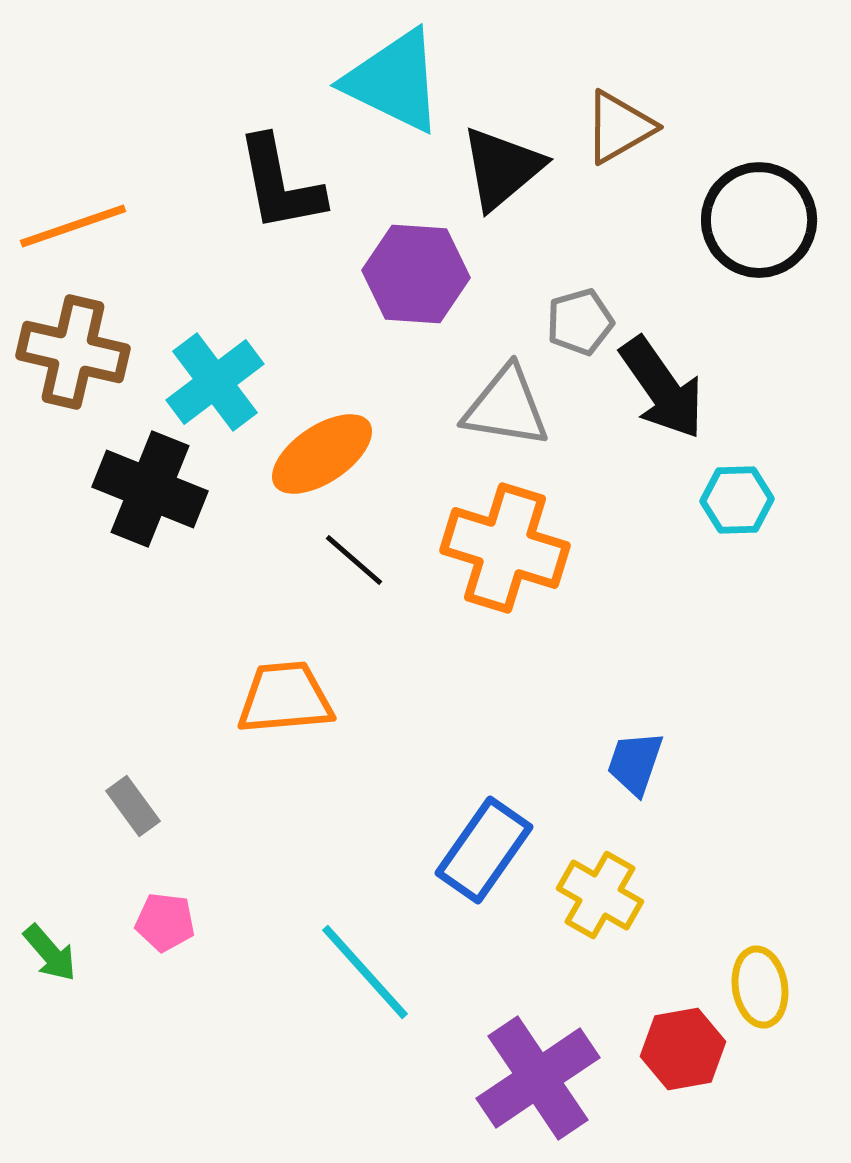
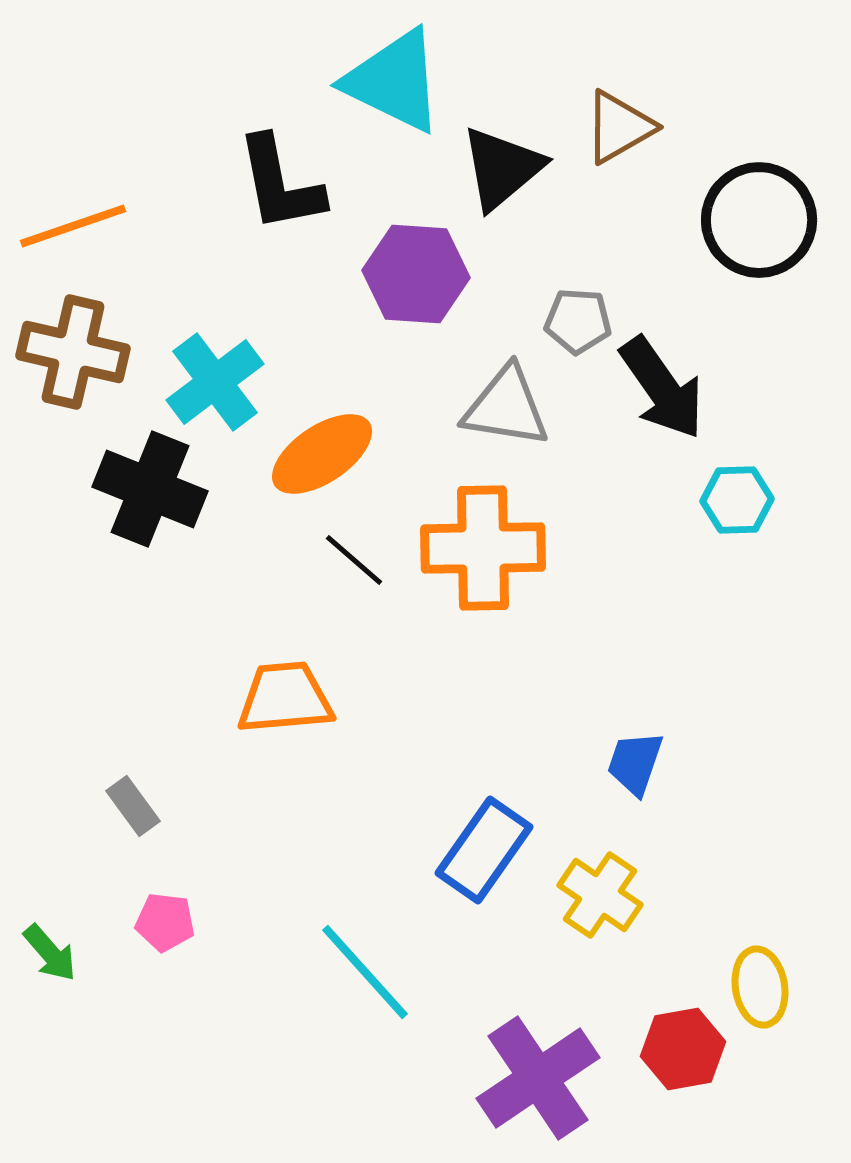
gray pentagon: moved 2 px left, 1 px up; rotated 20 degrees clockwise
orange cross: moved 22 px left; rotated 18 degrees counterclockwise
yellow cross: rotated 4 degrees clockwise
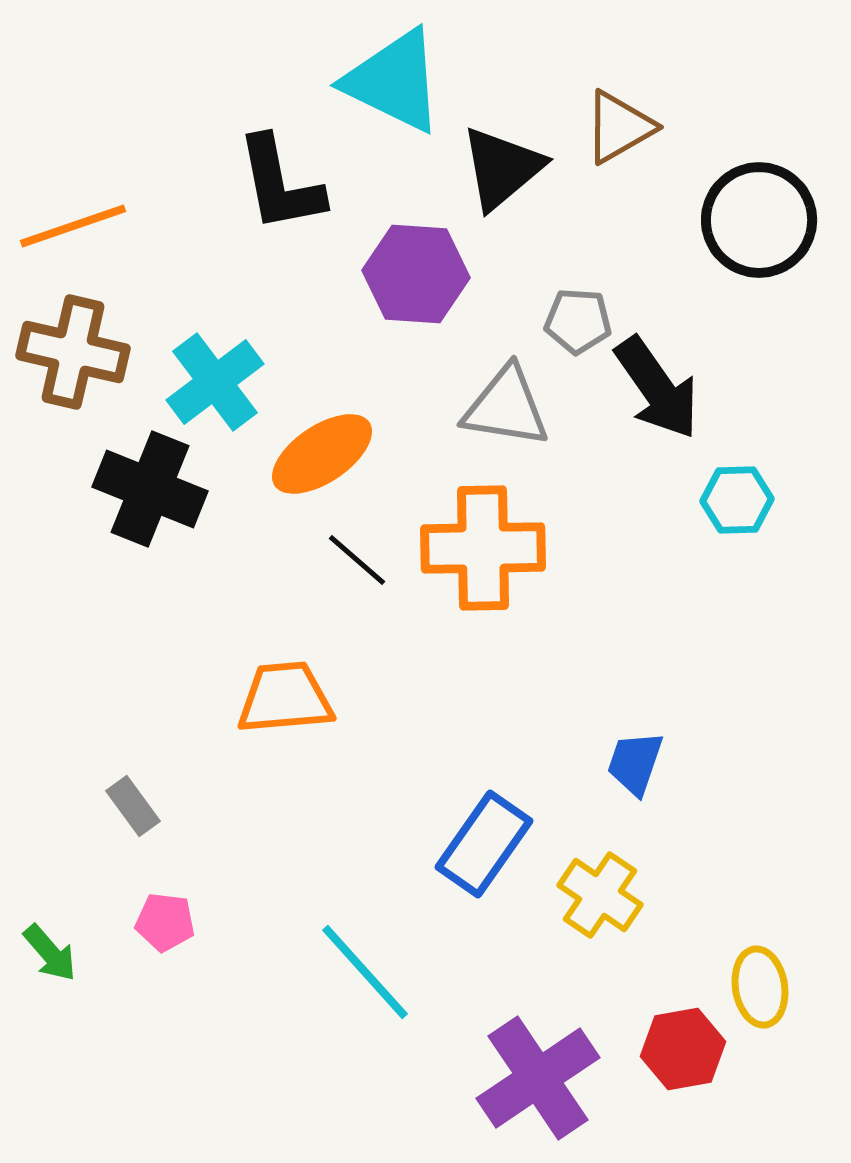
black arrow: moved 5 px left
black line: moved 3 px right
blue rectangle: moved 6 px up
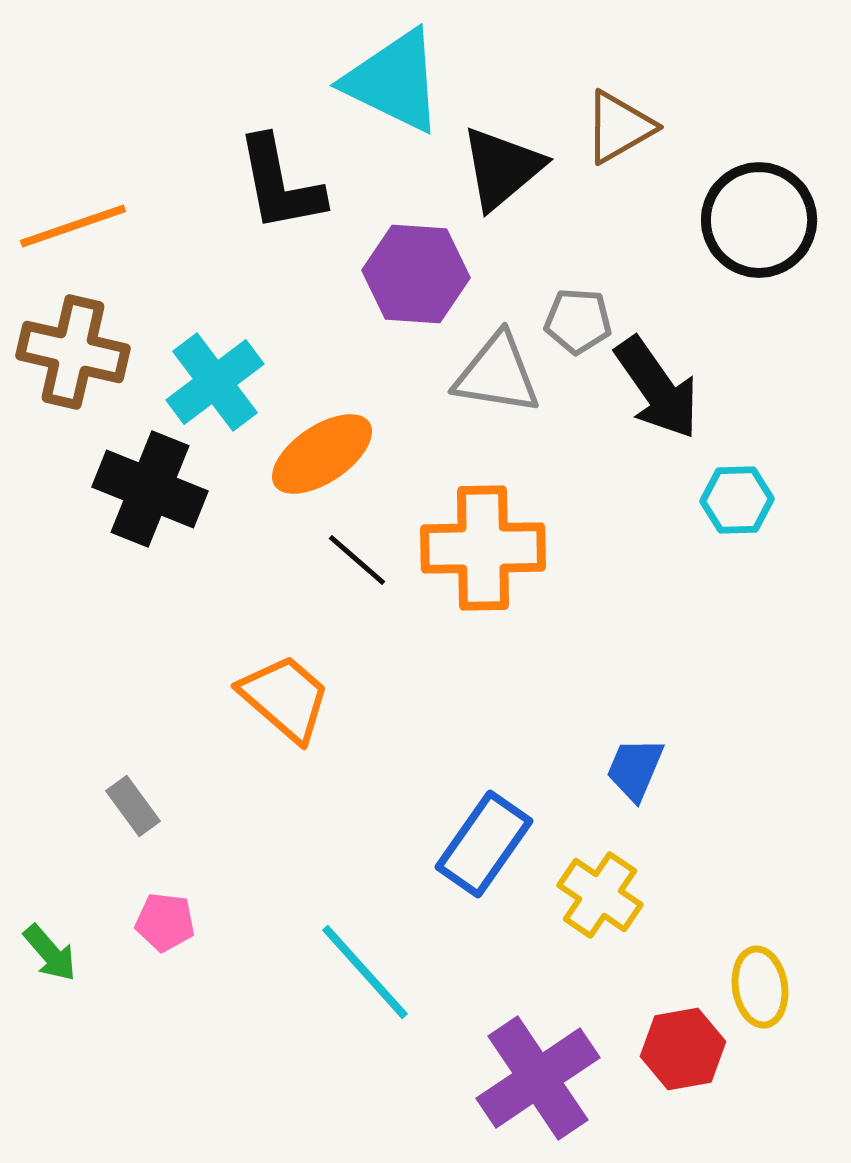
gray triangle: moved 9 px left, 33 px up
orange trapezoid: rotated 46 degrees clockwise
blue trapezoid: moved 6 px down; rotated 4 degrees clockwise
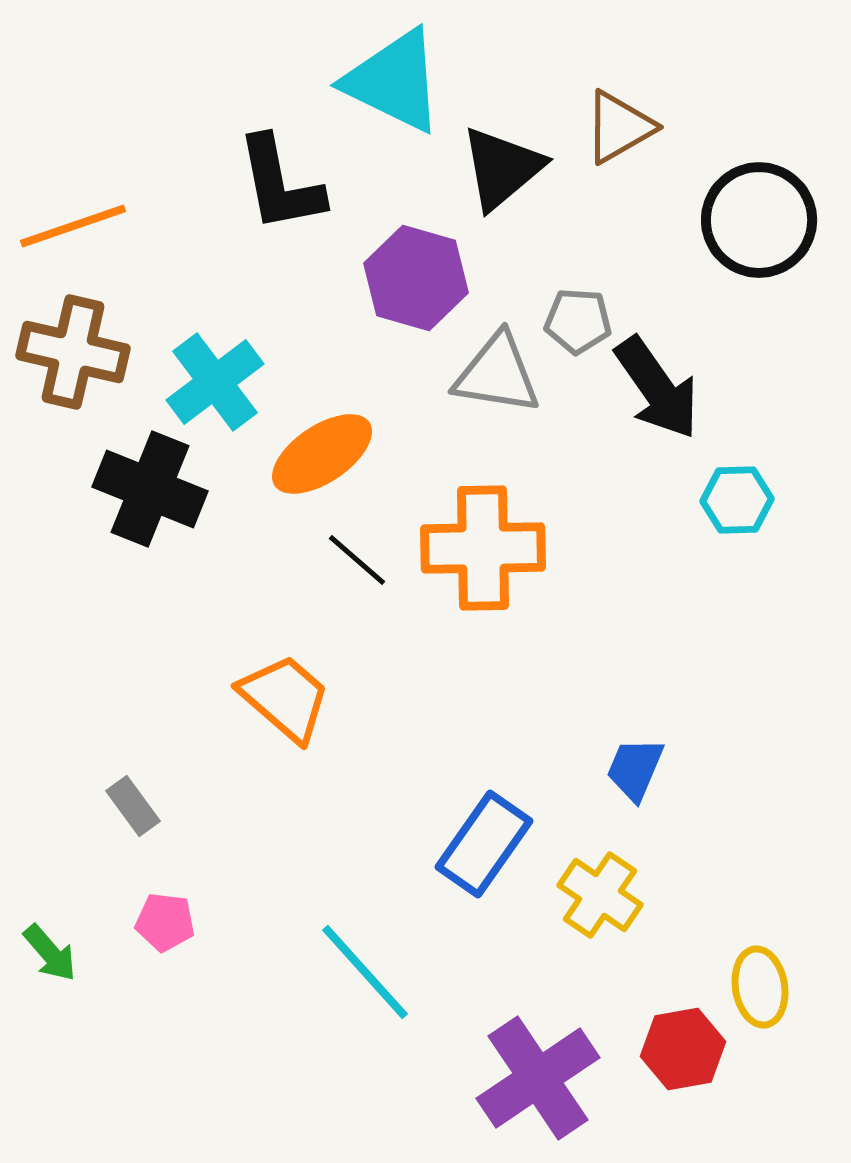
purple hexagon: moved 4 px down; rotated 12 degrees clockwise
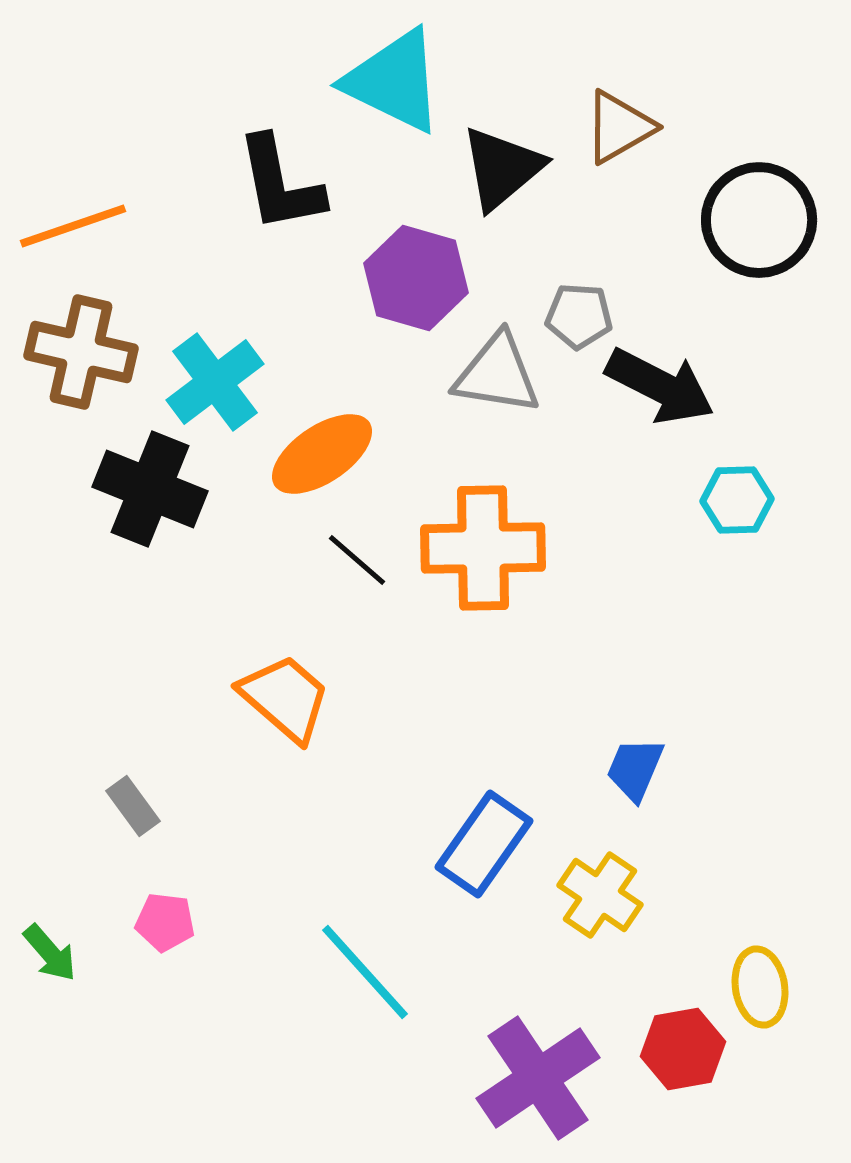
gray pentagon: moved 1 px right, 5 px up
brown cross: moved 8 px right
black arrow: moved 3 px right, 2 px up; rotated 28 degrees counterclockwise
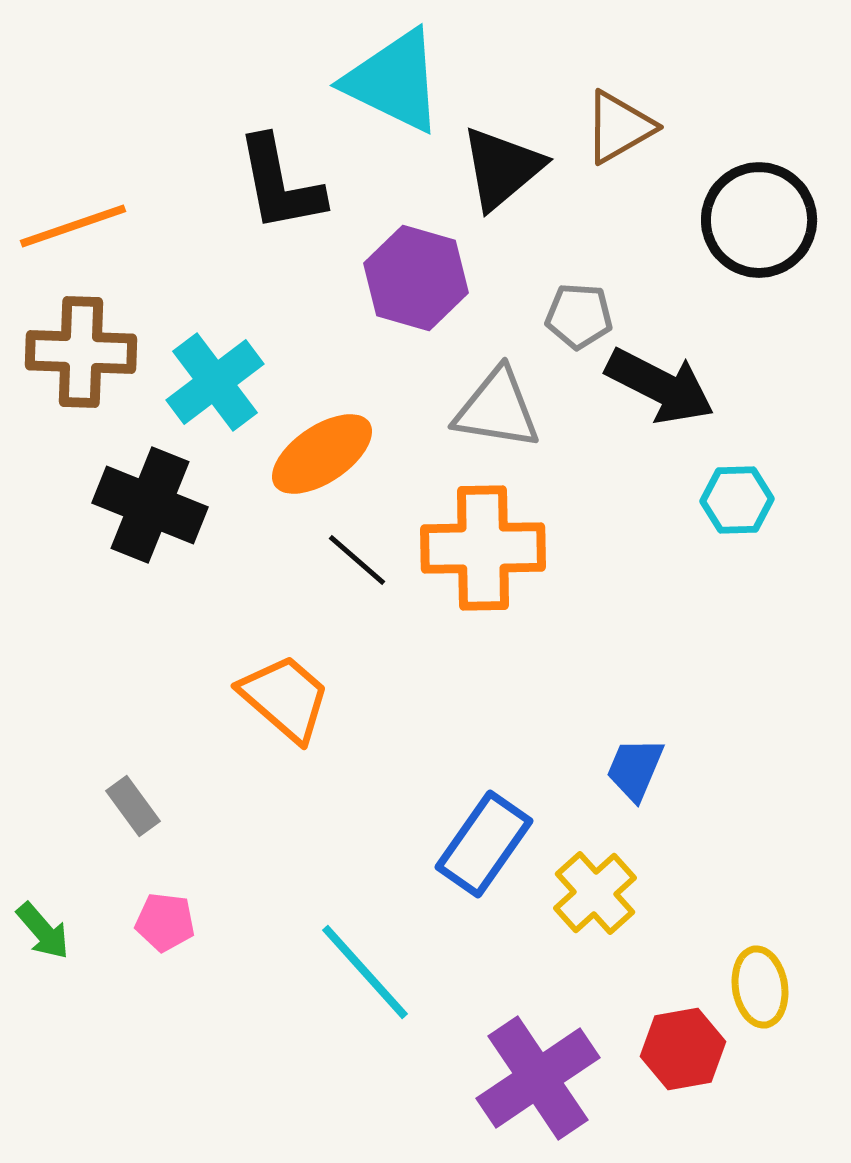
brown cross: rotated 11 degrees counterclockwise
gray triangle: moved 35 px down
black cross: moved 16 px down
yellow cross: moved 5 px left, 2 px up; rotated 14 degrees clockwise
green arrow: moved 7 px left, 22 px up
